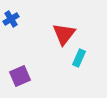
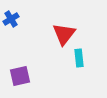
cyan rectangle: rotated 30 degrees counterclockwise
purple square: rotated 10 degrees clockwise
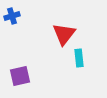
blue cross: moved 1 px right, 3 px up; rotated 14 degrees clockwise
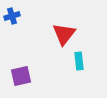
cyan rectangle: moved 3 px down
purple square: moved 1 px right
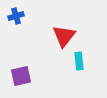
blue cross: moved 4 px right
red triangle: moved 2 px down
